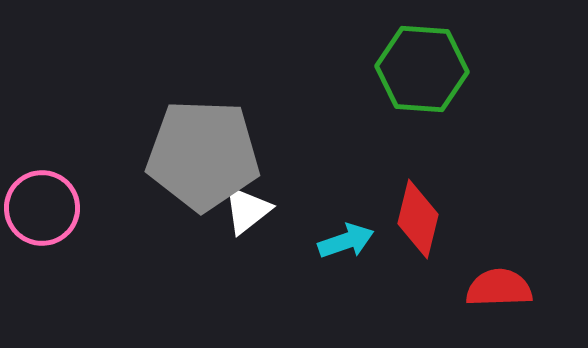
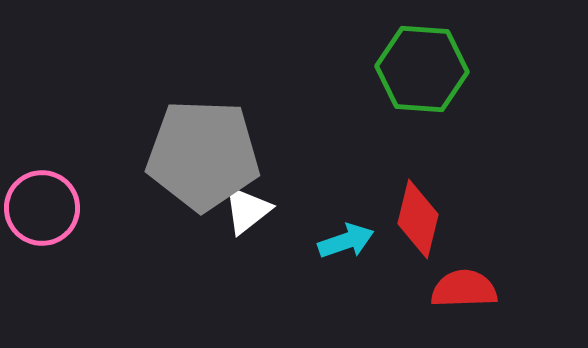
red semicircle: moved 35 px left, 1 px down
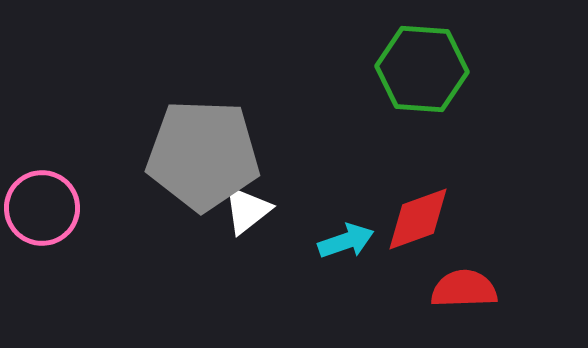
red diamond: rotated 56 degrees clockwise
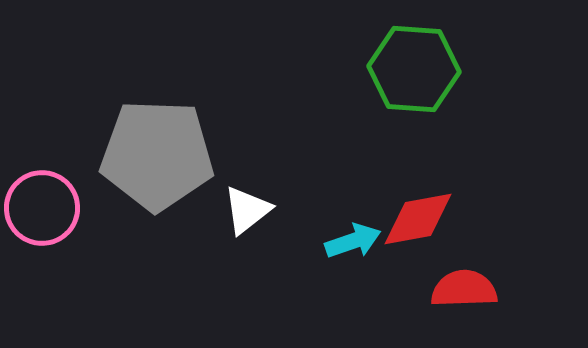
green hexagon: moved 8 px left
gray pentagon: moved 46 px left
red diamond: rotated 10 degrees clockwise
cyan arrow: moved 7 px right
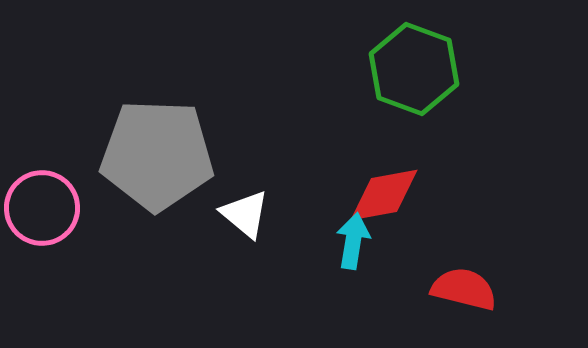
green hexagon: rotated 16 degrees clockwise
white triangle: moved 2 px left, 4 px down; rotated 42 degrees counterclockwise
red diamond: moved 34 px left, 24 px up
cyan arrow: rotated 62 degrees counterclockwise
red semicircle: rotated 16 degrees clockwise
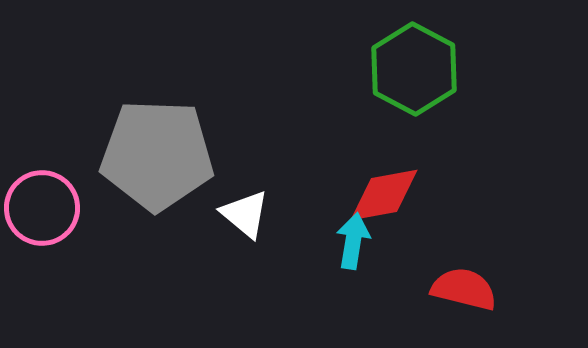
green hexagon: rotated 8 degrees clockwise
